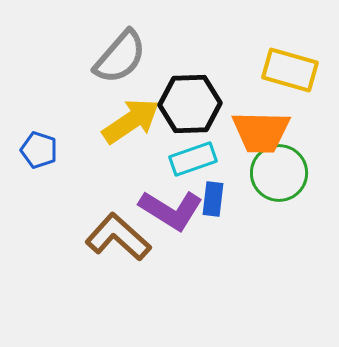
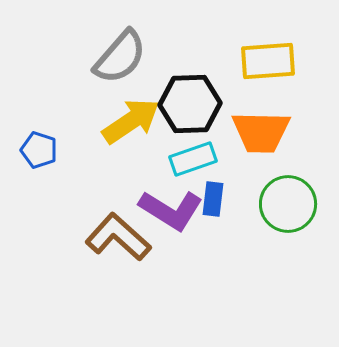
yellow rectangle: moved 22 px left, 9 px up; rotated 20 degrees counterclockwise
green circle: moved 9 px right, 31 px down
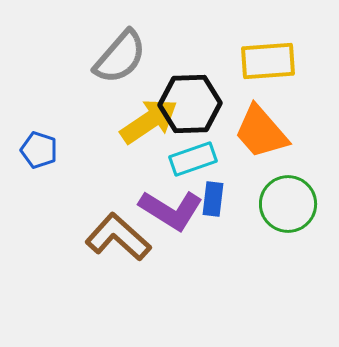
yellow arrow: moved 18 px right
orange trapezoid: rotated 48 degrees clockwise
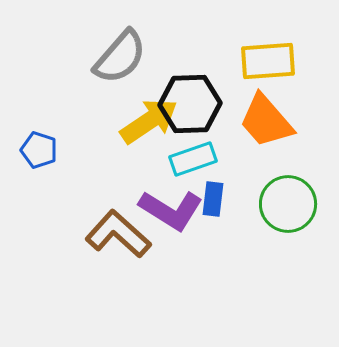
orange trapezoid: moved 5 px right, 11 px up
brown L-shape: moved 3 px up
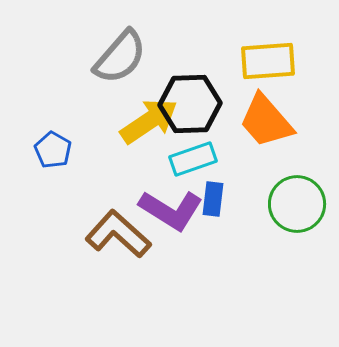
blue pentagon: moved 14 px right; rotated 12 degrees clockwise
green circle: moved 9 px right
